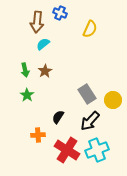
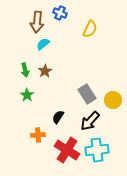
cyan cross: rotated 15 degrees clockwise
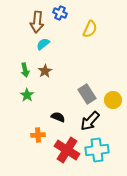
black semicircle: rotated 80 degrees clockwise
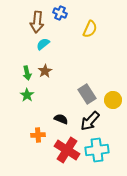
green arrow: moved 2 px right, 3 px down
black semicircle: moved 3 px right, 2 px down
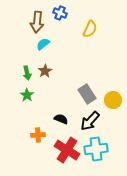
cyan cross: moved 1 px left, 1 px up
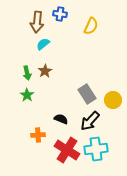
blue cross: moved 1 px down; rotated 16 degrees counterclockwise
yellow semicircle: moved 1 px right, 3 px up
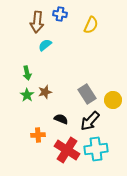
yellow semicircle: moved 1 px up
cyan semicircle: moved 2 px right, 1 px down
brown star: moved 21 px down; rotated 16 degrees clockwise
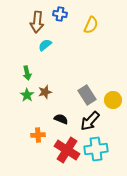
gray rectangle: moved 1 px down
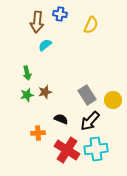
green star: rotated 24 degrees clockwise
orange cross: moved 2 px up
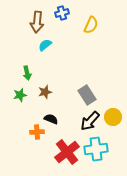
blue cross: moved 2 px right, 1 px up; rotated 24 degrees counterclockwise
green star: moved 7 px left
yellow circle: moved 17 px down
black semicircle: moved 10 px left
orange cross: moved 1 px left, 1 px up
red cross: moved 2 px down; rotated 20 degrees clockwise
